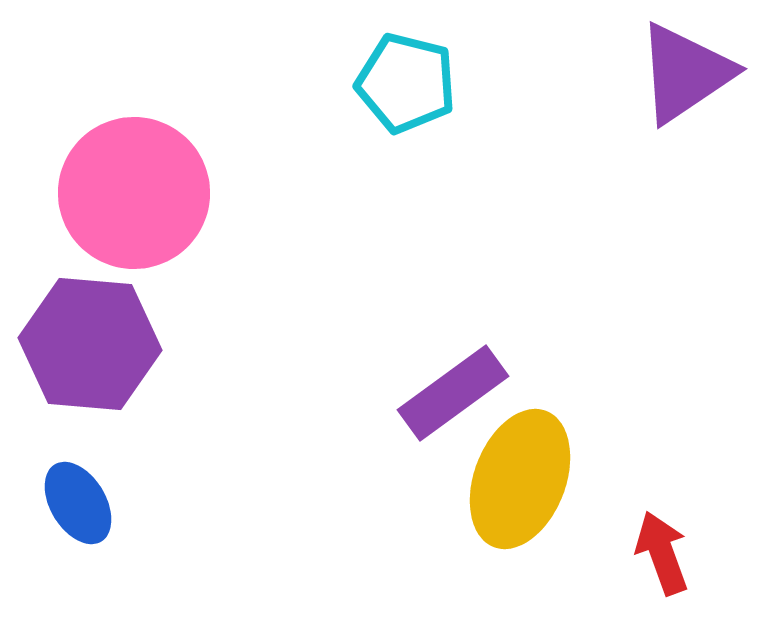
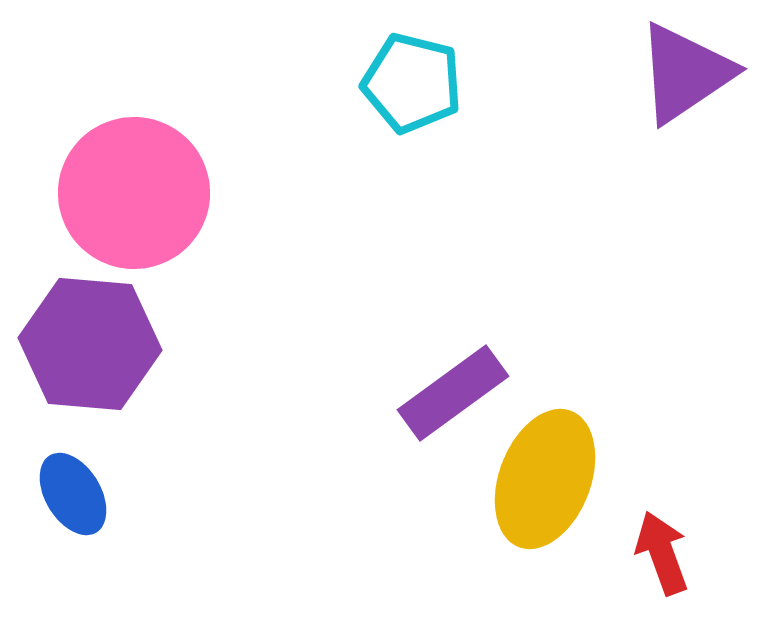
cyan pentagon: moved 6 px right
yellow ellipse: moved 25 px right
blue ellipse: moved 5 px left, 9 px up
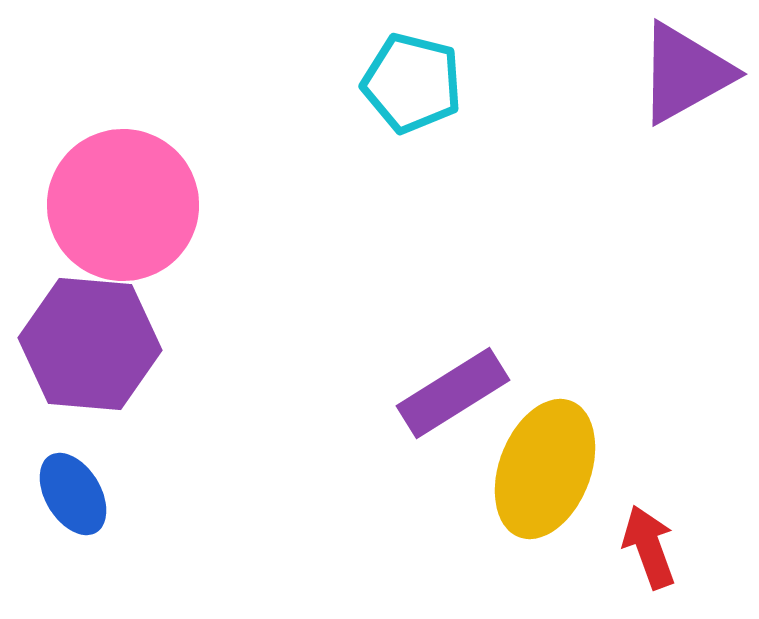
purple triangle: rotated 5 degrees clockwise
pink circle: moved 11 px left, 12 px down
purple rectangle: rotated 4 degrees clockwise
yellow ellipse: moved 10 px up
red arrow: moved 13 px left, 6 px up
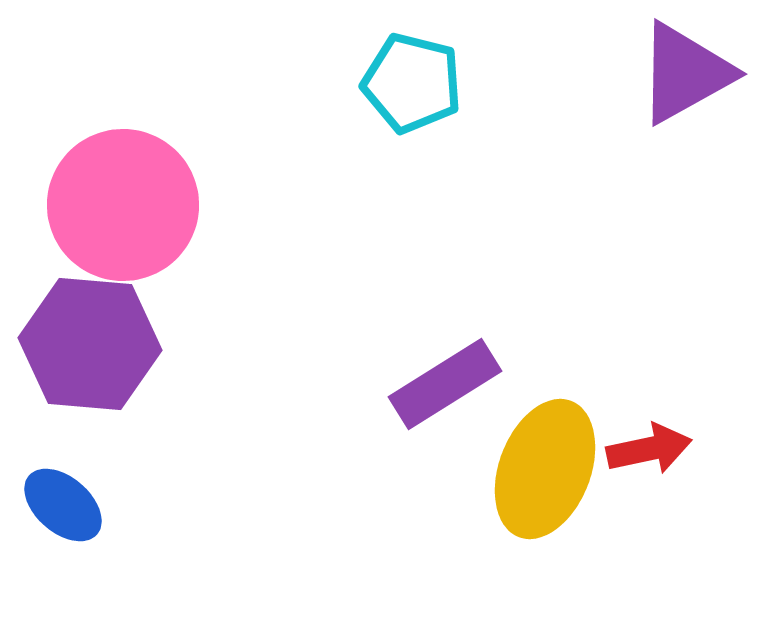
purple rectangle: moved 8 px left, 9 px up
blue ellipse: moved 10 px left, 11 px down; rotated 18 degrees counterclockwise
red arrow: moved 98 px up; rotated 98 degrees clockwise
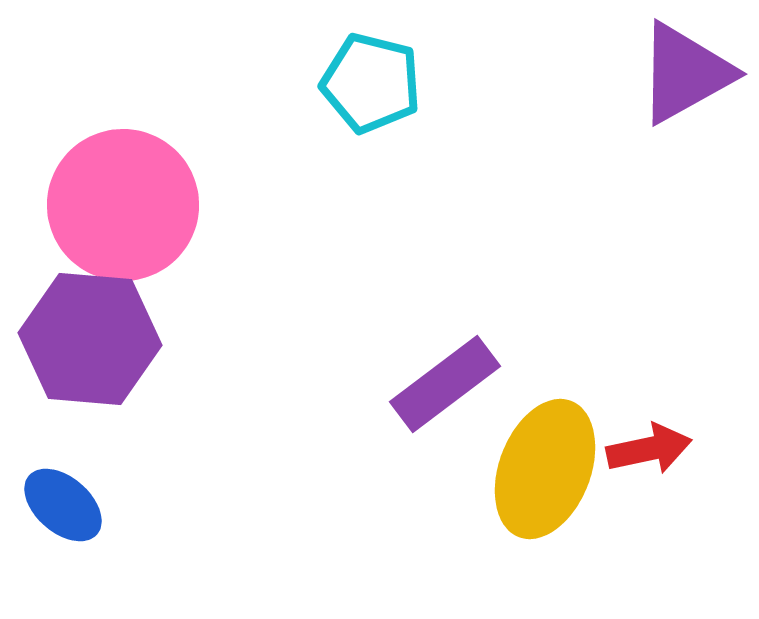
cyan pentagon: moved 41 px left
purple hexagon: moved 5 px up
purple rectangle: rotated 5 degrees counterclockwise
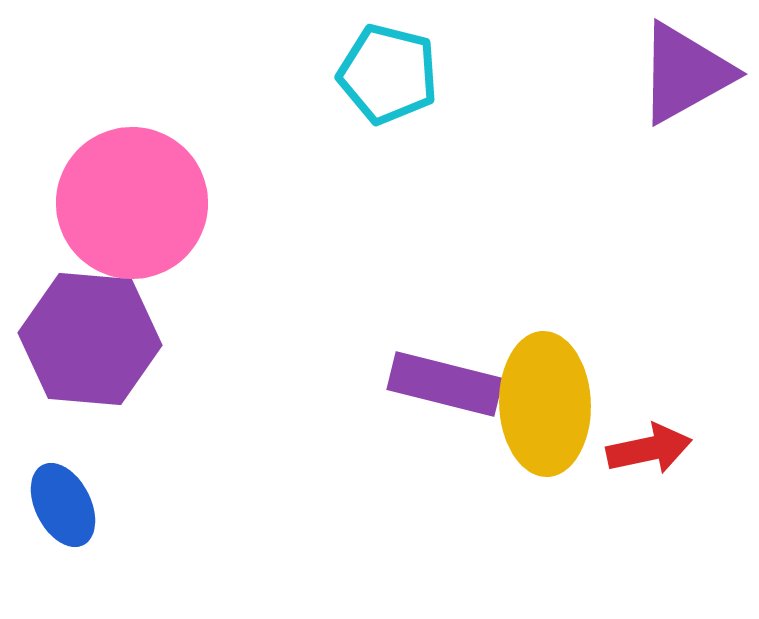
cyan pentagon: moved 17 px right, 9 px up
pink circle: moved 9 px right, 2 px up
purple rectangle: rotated 51 degrees clockwise
yellow ellipse: moved 65 px up; rotated 23 degrees counterclockwise
blue ellipse: rotated 22 degrees clockwise
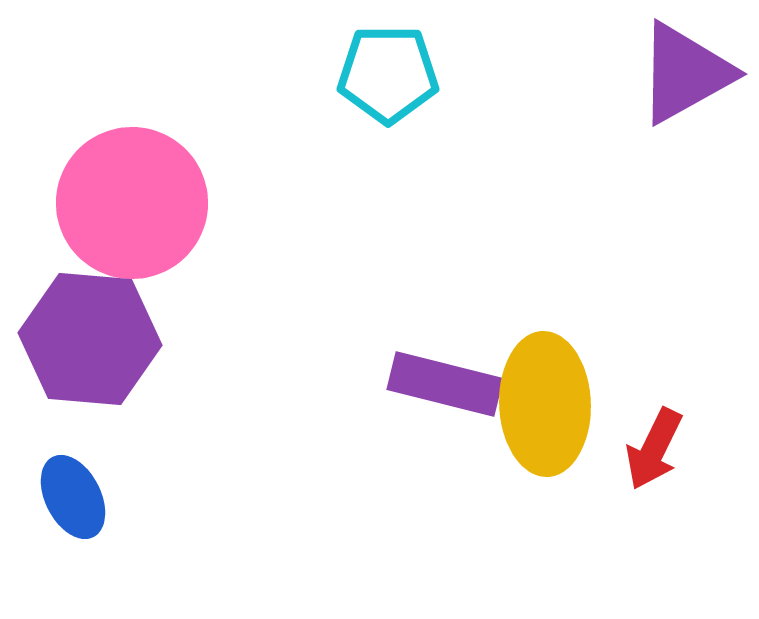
cyan pentagon: rotated 14 degrees counterclockwise
red arrow: moved 5 px right; rotated 128 degrees clockwise
blue ellipse: moved 10 px right, 8 px up
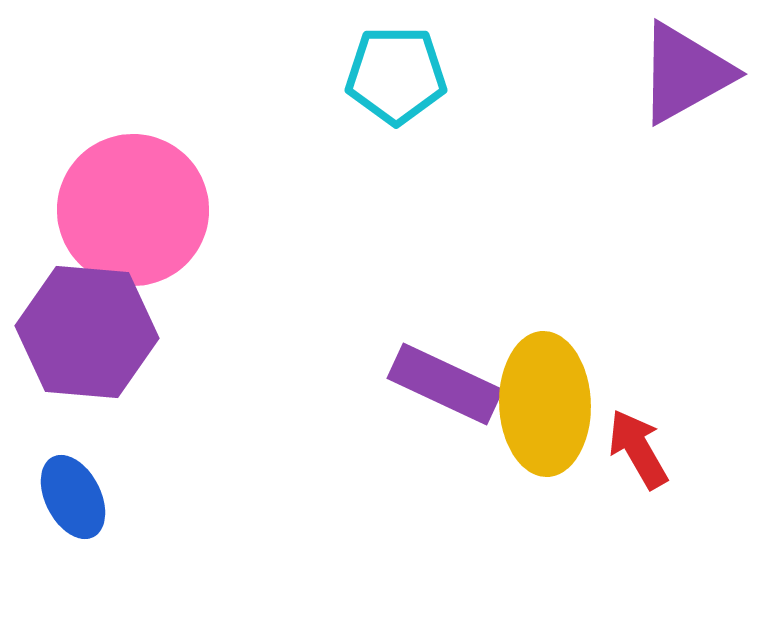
cyan pentagon: moved 8 px right, 1 px down
pink circle: moved 1 px right, 7 px down
purple hexagon: moved 3 px left, 7 px up
purple rectangle: rotated 11 degrees clockwise
red arrow: moved 16 px left; rotated 124 degrees clockwise
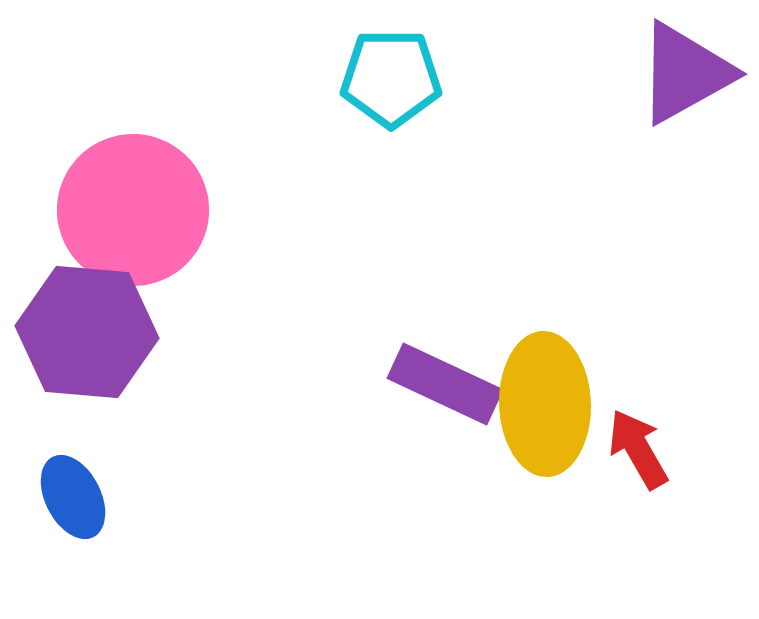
cyan pentagon: moved 5 px left, 3 px down
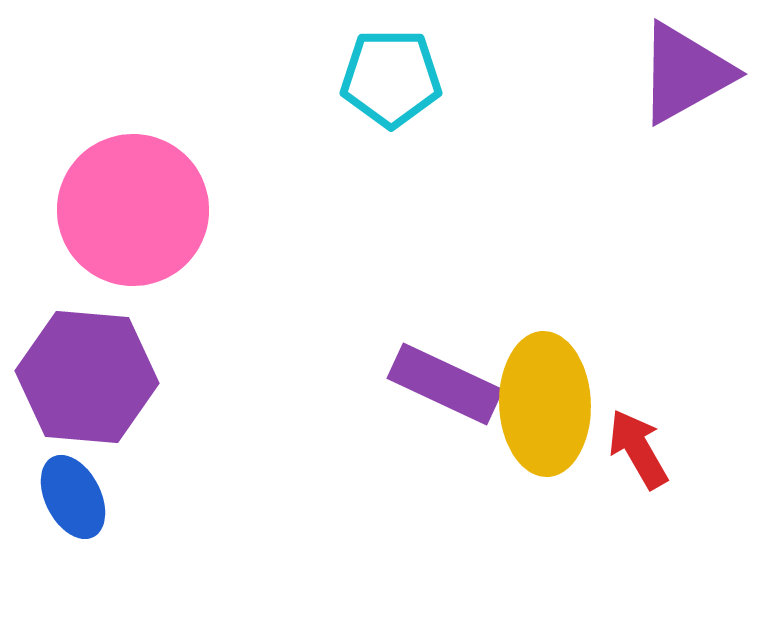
purple hexagon: moved 45 px down
